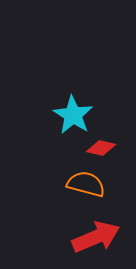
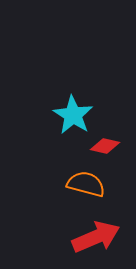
red diamond: moved 4 px right, 2 px up
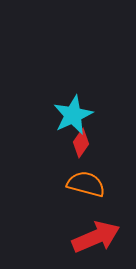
cyan star: rotated 15 degrees clockwise
red diamond: moved 24 px left, 3 px up; rotated 68 degrees counterclockwise
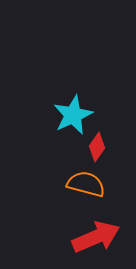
red diamond: moved 16 px right, 4 px down
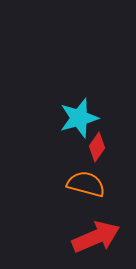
cyan star: moved 6 px right, 3 px down; rotated 9 degrees clockwise
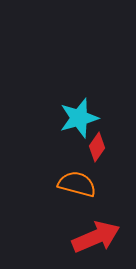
orange semicircle: moved 9 px left
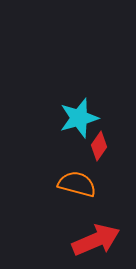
red diamond: moved 2 px right, 1 px up
red arrow: moved 3 px down
